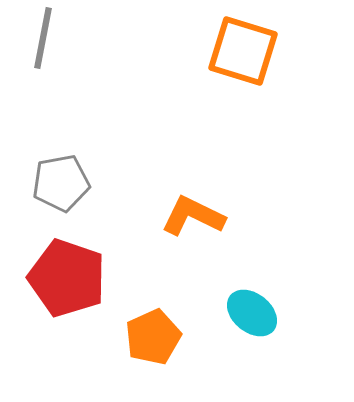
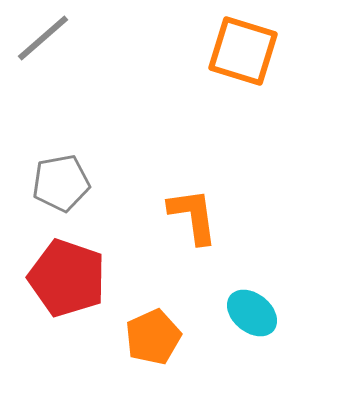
gray line: rotated 38 degrees clockwise
orange L-shape: rotated 56 degrees clockwise
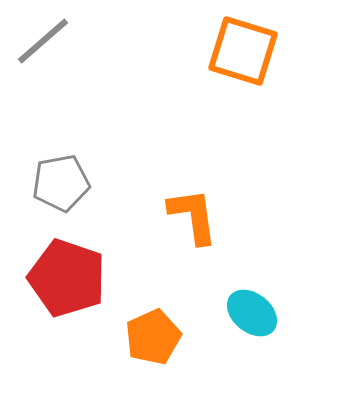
gray line: moved 3 px down
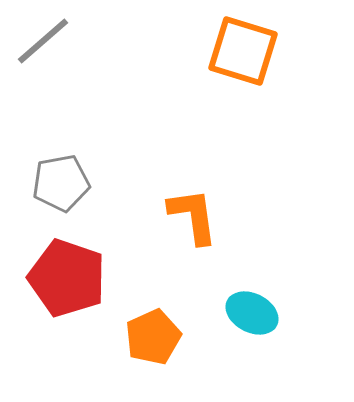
cyan ellipse: rotated 12 degrees counterclockwise
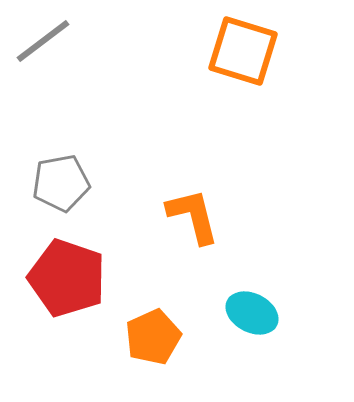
gray line: rotated 4 degrees clockwise
orange L-shape: rotated 6 degrees counterclockwise
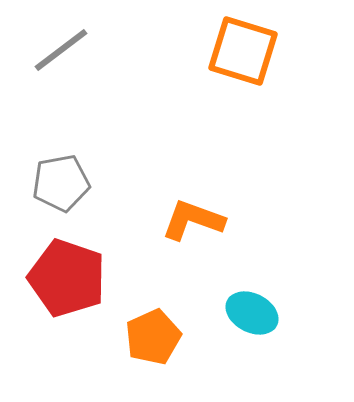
gray line: moved 18 px right, 9 px down
orange L-shape: moved 4 px down; rotated 56 degrees counterclockwise
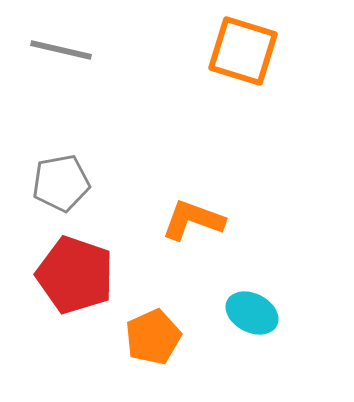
gray line: rotated 50 degrees clockwise
red pentagon: moved 8 px right, 3 px up
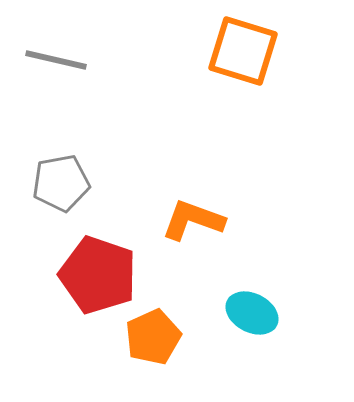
gray line: moved 5 px left, 10 px down
red pentagon: moved 23 px right
